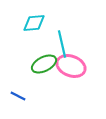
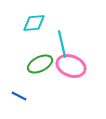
green ellipse: moved 4 px left
blue line: moved 1 px right
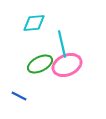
pink ellipse: moved 4 px left, 1 px up; rotated 44 degrees counterclockwise
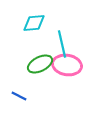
pink ellipse: rotated 32 degrees clockwise
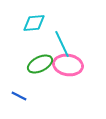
cyan line: rotated 12 degrees counterclockwise
pink ellipse: moved 1 px right
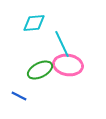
green ellipse: moved 6 px down
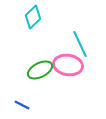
cyan diamond: moved 1 px left, 6 px up; rotated 40 degrees counterclockwise
cyan line: moved 18 px right
blue line: moved 3 px right, 9 px down
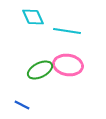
cyan diamond: rotated 70 degrees counterclockwise
cyan line: moved 13 px left, 13 px up; rotated 56 degrees counterclockwise
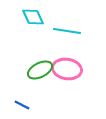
pink ellipse: moved 1 px left, 4 px down
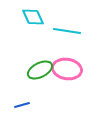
blue line: rotated 42 degrees counterclockwise
